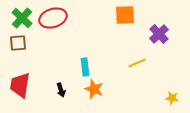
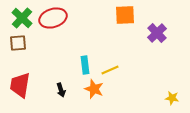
purple cross: moved 2 px left, 1 px up
yellow line: moved 27 px left, 7 px down
cyan rectangle: moved 2 px up
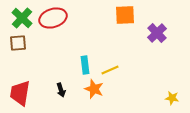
red trapezoid: moved 8 px down
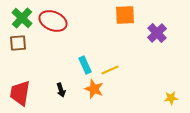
red ellipse: moved 3 px down; rotated 40 degrees clockwise
cyan rectangle: rotated 18 degrees counterclockwise
yellow star: moved 1 px left; rotated 16 degrees counterclockwise
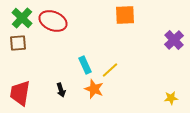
purple cross: moved 17 px right, 7 px down
yellow line: rotated 18 degrees counterclockwise
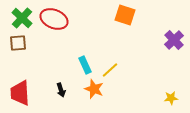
orange square: rotated 20 degrees clockwise
red ellipse: moved 1 px right, 2 px up
red trapezoid: rotated 12 degrees counterclockwise
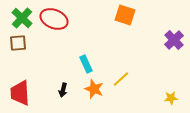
cyan rectangle: moved 1 px right, 1 px up
yellow line: moved 11 px right, 9 px down
black arrow: moved 2 px right; rotated 32 degrees clockwise
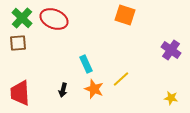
purple cross: moved 3 px left, 10 px down; rotated 12 degrees counterclockwise
yellow star: rotated 16 degrees clockwise
